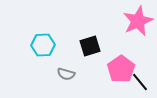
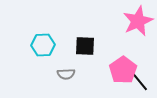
black square: moved 5 px left; rotated 20 degrees clockwise
pink pentagon: moved 2 px right, 1 px down
gray semicircle: rotated 18 degrees counterclockwise
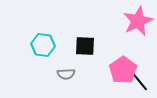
cyan hexagon: rotated 10 degrees clockwise
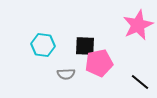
pink star: moved 4 px down
pink pentagon: moved 24 px left, 7 px up; rotated 24 degrees clockwise
black line: rotated 12 degrees counterclockwise
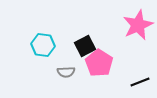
black square: rotated 30 degrees counterclockwise
pink pentagon: rotated 28 degrees counterclockwise
gray semicircle: moved 2 px up
black line: rotated 60 degrees counterclockwise
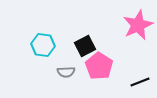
pink pentagon: moved 3 px down
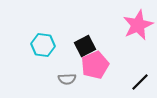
pink pentagon: moved 4 px left, 1 px up; rotated 16 degrees clockwise
gray semicircle: moved 1 px right, 7 px down
black line: rotated 24 degrees counterclockwise
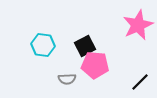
pink pentagon: rotated 28 degrees clockwise
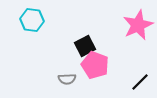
cyan hexagon: moved 11 px left, 25 px up
pink pentagon: rotated 16 degrees clockwise
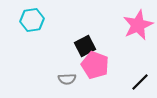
cyan hexagon: rotated 15 degrees counterclockwise
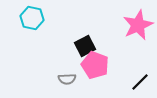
cyan hexagon: moved 2 px up; rotated 20 degrees clockwise
